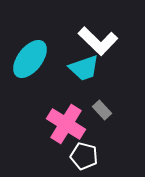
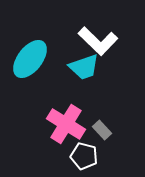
cyan trapezoid: moved 1 px up
gray rectangle: moved 20 px down
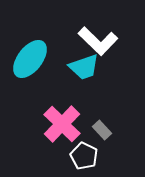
pink cross: moved 4 px left; rotated 12 degrees clockwise
white pentagon: rotated 12 degrees clockwise
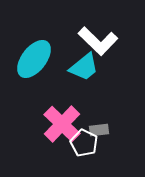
cyan ellipse: moved 4 px right
cyan trapezoid: rotated 20 degrees counterclockwise
gray rectangle: moved 3 px left; rotated 54 degrees counterclockwise
white pentagon: moved 13 px up
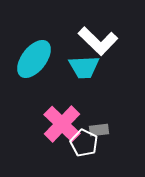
cyan trapezoid: rotated 36 degrees clockwise
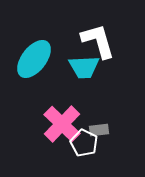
white L-shape: rotated 150 degrees counterclockwise
